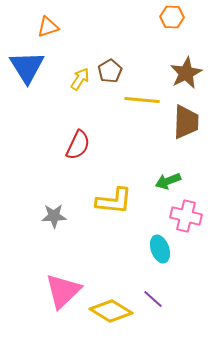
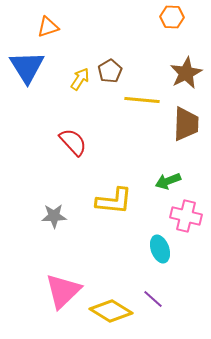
brown trapezoid: moved 2 px down
red semicircle: moved 5 px left, 3 px up; rotated 68 degrees counterclockwise
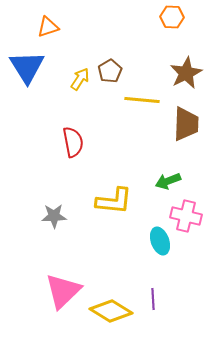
red semicircle: rotated 32 degrees clockwise
cyan ellipse: moved 8 px up
purple line: rotated 45 degrees clockwise
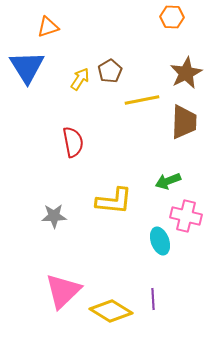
yellow line: rotated 16 degrees counterclockwise
brown trapezoid: moved 2 px left, 2 px up
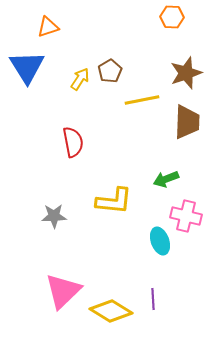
brown star: rotated 8 degrees clockwise
brown trapezoid: moved 3 px right
green arrow: moved 2 px left, 2 px up
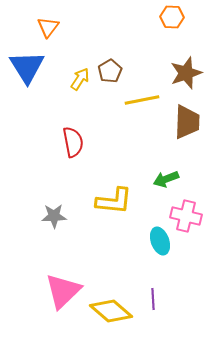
orange triangle: rotated 35 degrees counterclockwise
yellow diamond: rotated 9 degrees clockwise
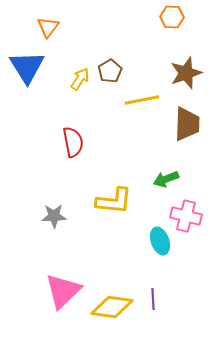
brown trapezoid: moved 2 px down
yellow diamond: moved 1 px right, 4 px up; rotated 33 degrees counterclockwise
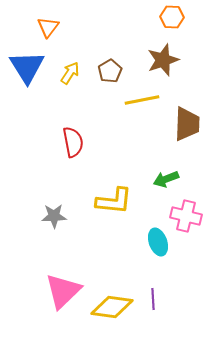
brown star: moved 23 px left, 13 px up
yellow arrow: moved 10 px left, 6 px up
cyan ellipse: moved 2 px left, 1 px down
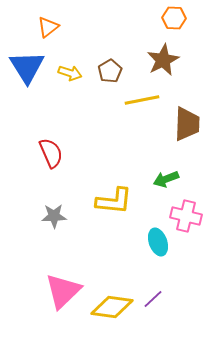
orange hexagon: moved 2 px right, 1 px down
orange triangle: rotated 15 degrees clockwise
brown star: rotated 8 degrees counterclockwise
yellow arrow: rotated 75 degrees clockwise
red semicircle: moved 22 px left, 11 px down; rotated 12 degrees counterclockwise
purple line: rotated 50 degrees clockwise
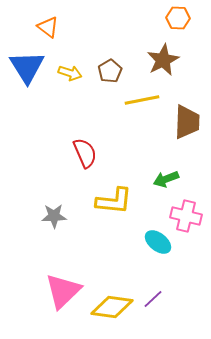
orange hexagon: moved 4 px right
orange triangle: rotated 45 degrees counterclockwise
brown trapezoid: moved 2 px up
red semicircle: moved 34 px right
cyan ellipse: rotated 32 degrees counterclockwise
